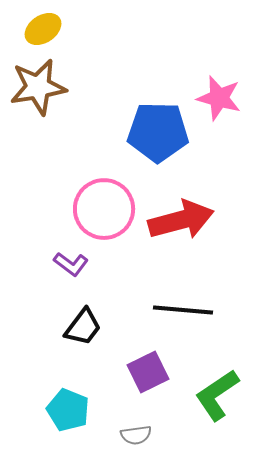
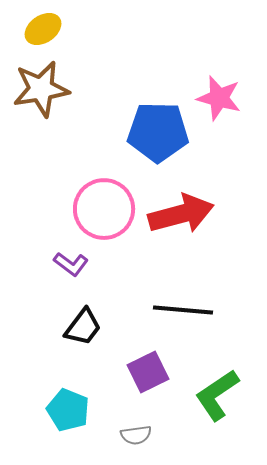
brown star: moved 3 px right, 2 px down
red arrow: moved 6 px up
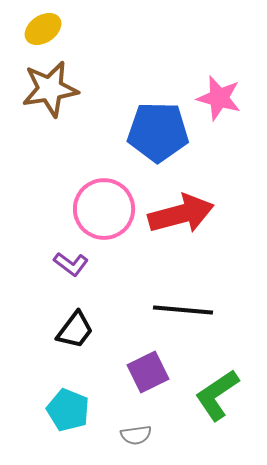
brown star: moved 9 px right
black trapezoid: moved 8 px left, 3 px down
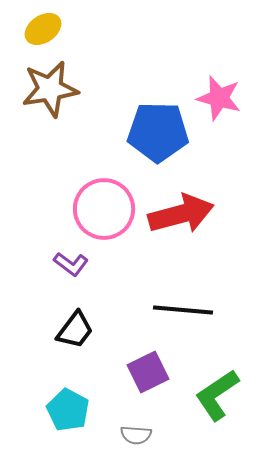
cyan pentagon: rotated 6 degrees clockwise
gray semicircle: rotated 12 degrees clockwise
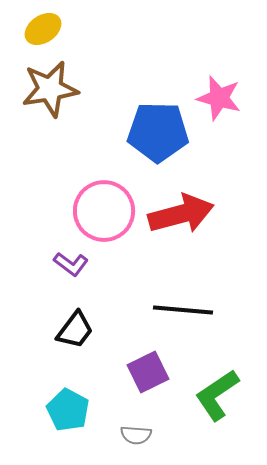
pink circle: moved 2 px down
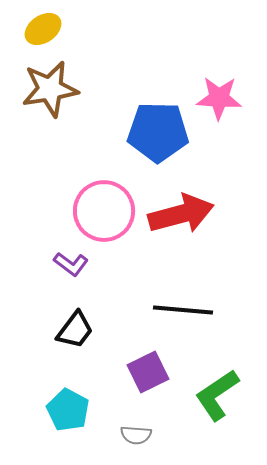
pink star: rotated 12 degrees counterclockwise
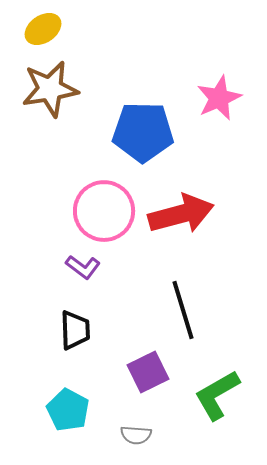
pink star: rotated 27 degrees counterclockwise
blue pentagon: moved 15 px left
purple L-shape: moved 12 px right, 3 px down
black line: rotated 68 degrees clockwise
black trapezoid: rotated 39 degrees counterclockwise
green L-shape: rotated 4 degrees clockwise
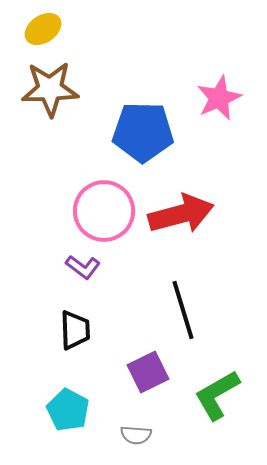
brown star: rotated 8 degrees clockwise
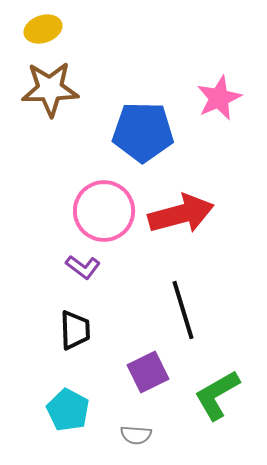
yellow ellipse: rotated 15 degrees clockwise
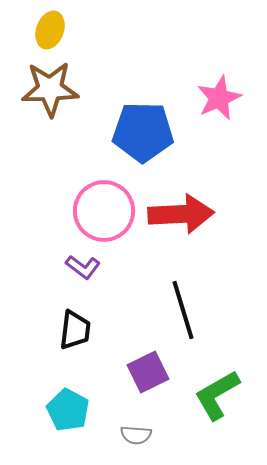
yellow ellipse: moved 7 px right, 1 px down; rotated 51 degrees counterclockwise
red arrow: rotated 12 degrees clockwise
black trapezoid: rotated 9 degrees clockwise
